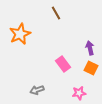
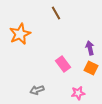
pink star: moved 1 px left
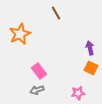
pink rectangle: moved 24 px left, 7 px down
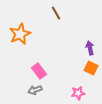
gray arrow: moved 2 px left
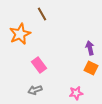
brown line: moved 14 px left, 1 px down
pink rectangle: moved 6 px up
pink star: moved 2 px left
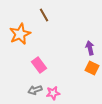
brown line: moved 2 px right, 1 px down
orange square: moved 1 px right
pink star: moved 23 px left
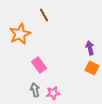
gray arrow: rotated 96 degrees clockwise
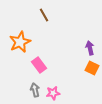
orange star: moved 8 px down
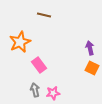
brown line: rotated 48 degrees counterclockwise
